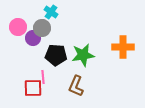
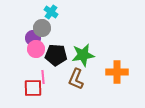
pink circle: moved 18 px right, 22 px down
orange cross: moved 6 px left, 25 px down
brown L-shape: moved 7 px up
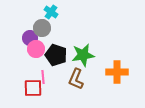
purple circle: moved 3 px left
black pentagon: rotated 15 degrees clockwise
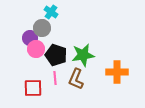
pink line: moved 12 px right, 1 px down
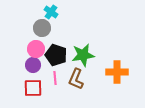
purple circle: moved 3 px right, 27 px down
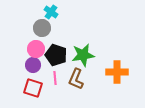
red square: rotated 18 degrees clockwise
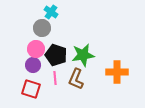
red square: moved 2 px left, 1 px down
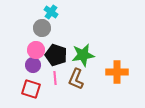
pink circle: moved 1 px down
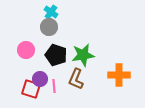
gray circle: moved 7 px right, 1 px up
pink circle: moved 10 px left
purple circle: moved 7 px right, 14 px down
orange cross: moved 2 px right, 3 px down
pink line: moved 1 px left, 8 px down
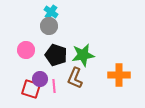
gray circle: moved 1 px up
brown L-shape: moved 1 px left, 1 px up
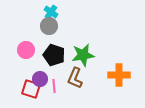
black pentagon: moved 2 px left
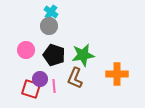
orange cross: moved 2 px left, 1 px up
